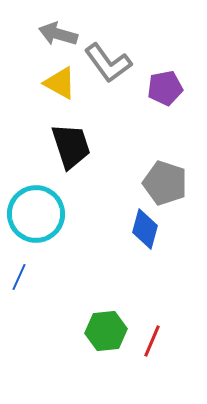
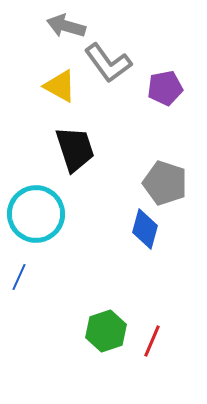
gray arrow: moved 8 px right, 8 px up
yellow triangle: moved 3 px down
black trapezoid: moved 4 px right, 3 px down
green hexagon: rotated 12 degrees counterclockwise
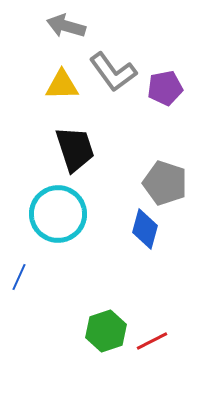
gray L-shape: moved 5 px right, 9 px down
yellow triangle: moved 2 px right, 1 px up; rotated 30 degrees counterclockwise
cyan circle: moved 22 px right
red line: rotated 40 degrees clockwise
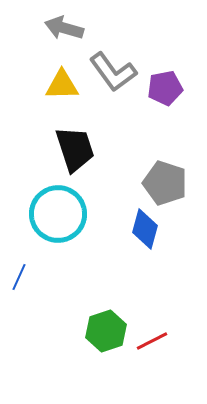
gray arrow: moved 2 px left, 2 px down
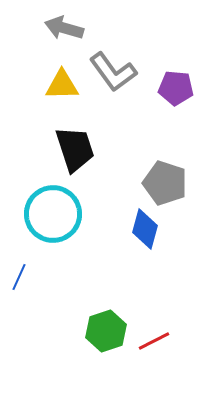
purple pentagon: moved 11 px right; rotated 16 degrees clockwise
cyan circle: moved 5 px left
red line: moved 2 px right
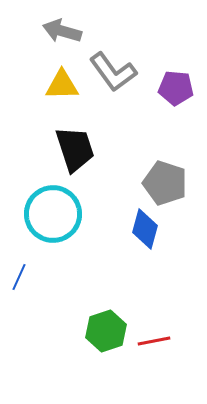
gray arrow: moved 2 px left, 3 px down
red line: rotated 16 degrees clockwise
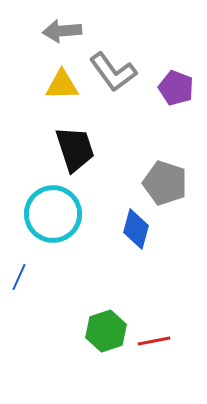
gray arrow: rotated 21 degrees counterclockwise
purple pentagon: rotated 16 degrees clockwise
blue diamond: moved 9 px left
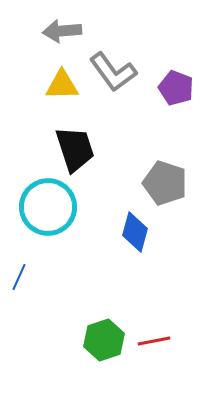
cyan circle: moved 5 px left, 7 px up
blue diamond: moved 1 px left, 3 px down
green hexagon: moved 2 px left, 9 px down
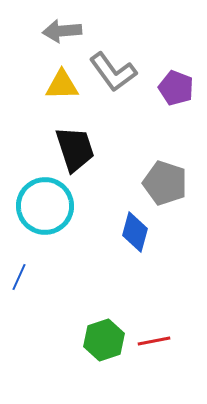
cyan circle: moved 3 px left, 1 px up
